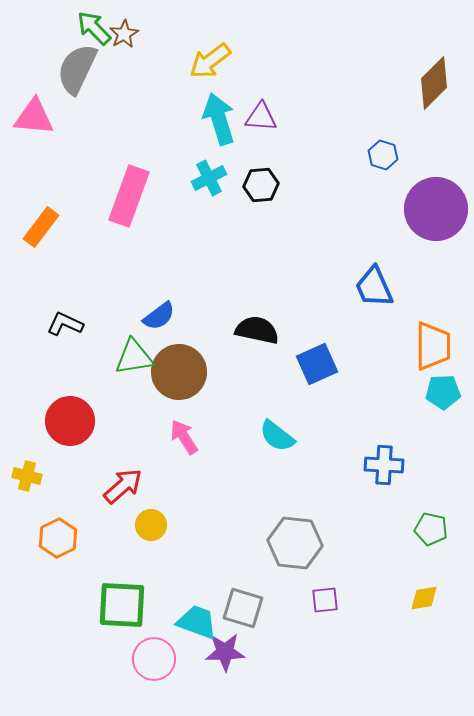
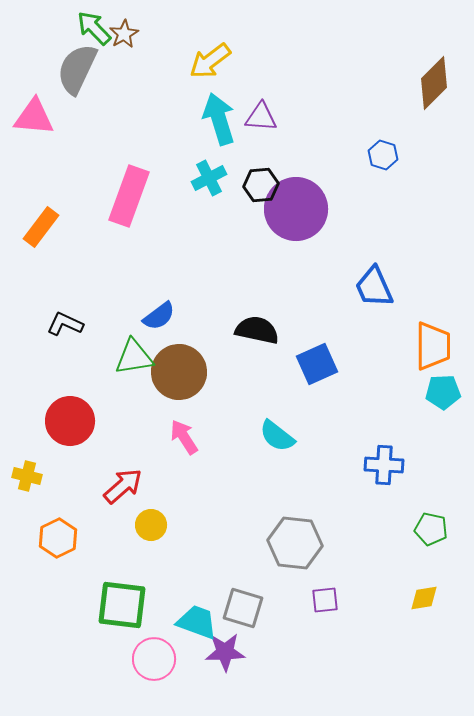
purple circle: moved 140 px left
green square: rotated 4 degrees clockwise
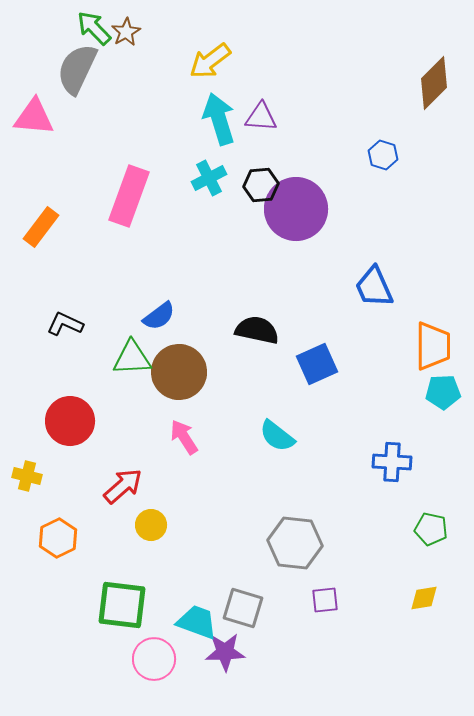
brown star: moved 2 px right, 2 px up
green triangle: moved 2 px left, 1 px down; rotated 6 degrees clockwise
blue cross: moved 8 px right, 3 px up
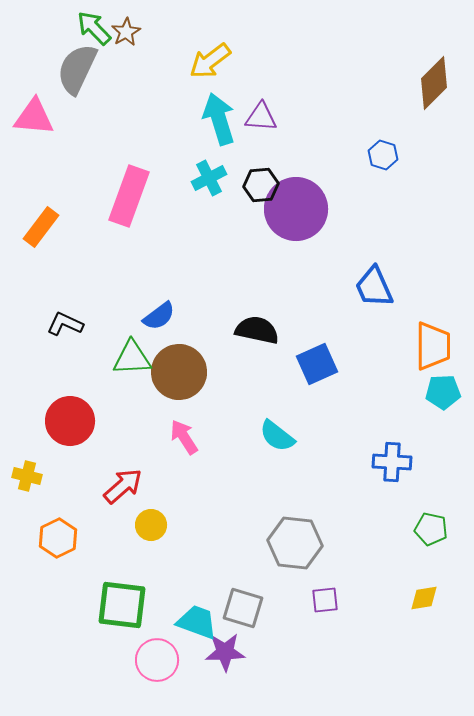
pink circle: moved 3 px right, 1 px down
